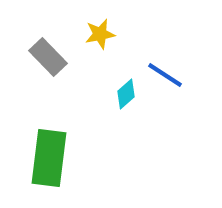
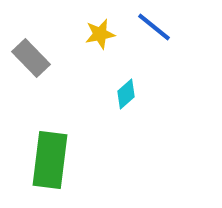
gray rectangle: moved 17 px left, 1 px down
blue line: moved 11 px left, 48 px up; rotated 6 degrees clockwise
green rectangle: moved 1 px right, 2 px down
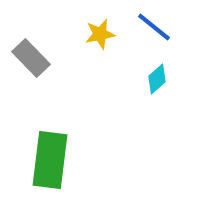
cyan diamond: moved 31 px right, 15 px up
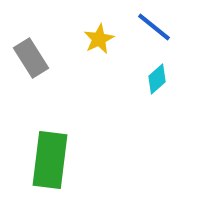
yellow star: moved 1 px left, 5 px down; rotated 16 degrees counterclockwise
gray rectangle: rotated 12 degrees clockwise
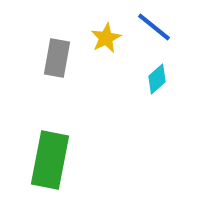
yellow star: moved 7 px right, 1 px up
gray rectangle: moved 26 px right; rotated 42 degrees clockwise
green rectangle: rotated 4 degrees clockwise
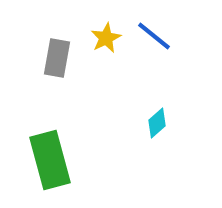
blue line: moved 9 px down
cyan diamond: moved 44 px down
green rectangle: rotated 26 degrees counterclockwise
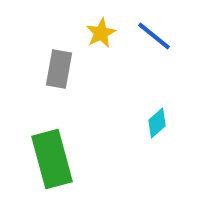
yellow star: moved 5 px left, 5 px up
gray rectangle: moved 2 px right, 11 px down
green rectangle: moved 2 px right, 1 px up
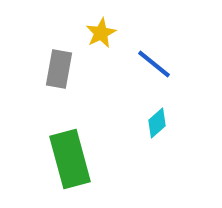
blue line: moved 28 px down
green rectangle: moved 18 px right
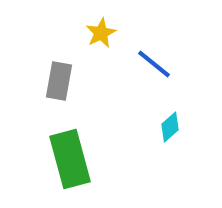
gray rectangle: moved 12 px down
cyan diamond: moved 13 px right, 4 px down
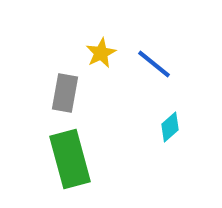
yellow star: moved 20 px down
gray rectangle: moved 6 px right, 12 px down
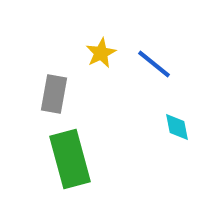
gray rectangle: moved 11 px left, 1 px down
cyan diamond: moved 7 px right; rotated 60 degrees counterclockwise
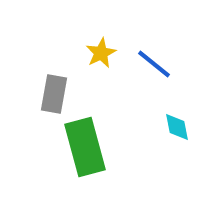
green rectangle: moved 15 px right, 12 px up
